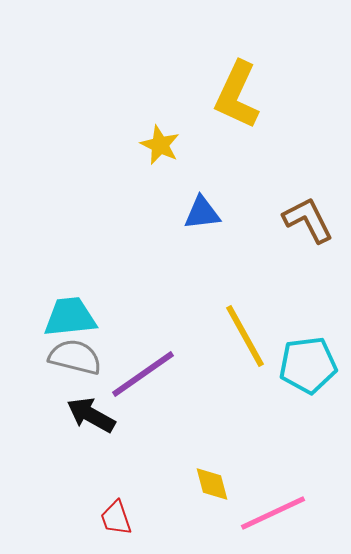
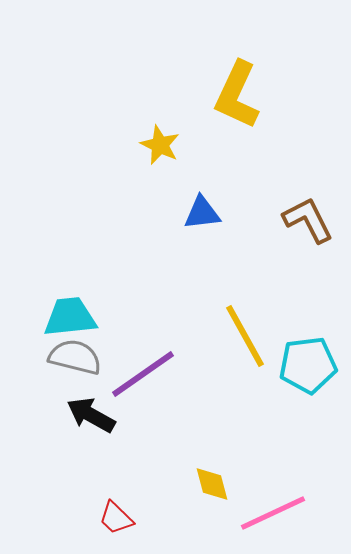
red trapezoid: rotated 27 degrees counterclockwise
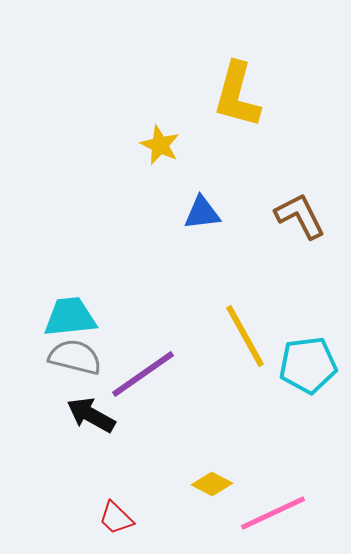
yellow L-shape: rotated 10 degrees counterclockwise
brown L-shape: moved 8 px left, 4 px up
yellow diamond: rotated 48 degrees counterclockwise
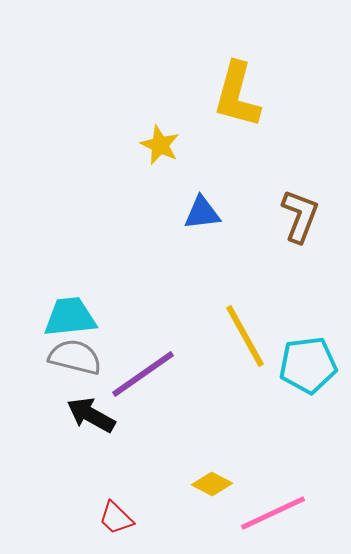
brown L-shape: rotated 48 degrees clockwise
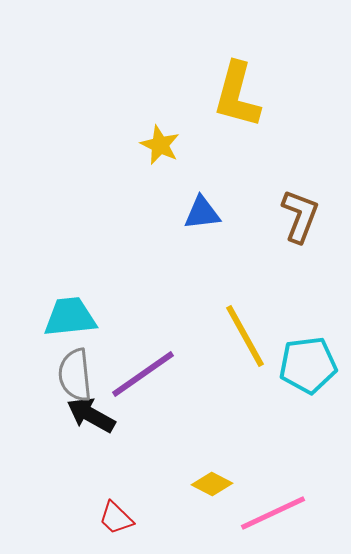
gray semicircle: moved 18 px down; rotated 110 degrees counterclockwise
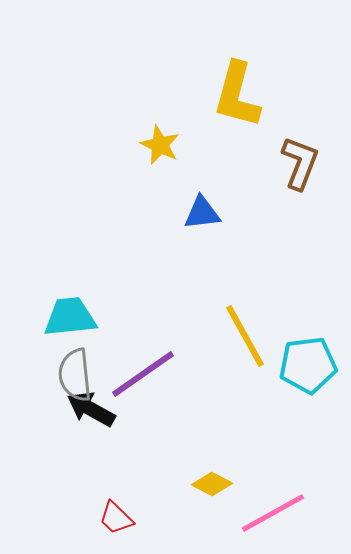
brown L-shape: moved 53 px up
black arrow: moved 6 px up
pink line: rotated 4 degrees counterclockwise
